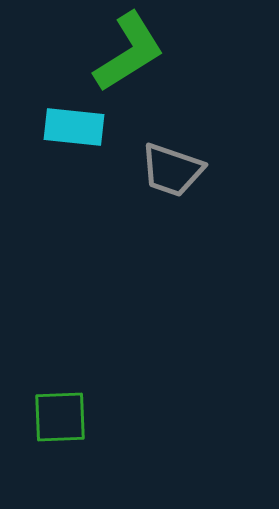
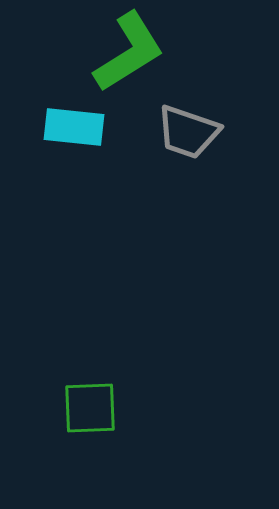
gray trapezoid: moved 16 px right, 38 px up
green square: moved 30 px right, 9 px up
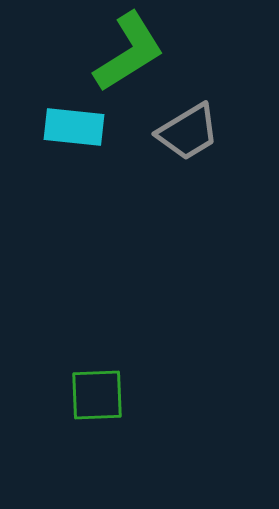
gray trapezoid: rotated 50 degrees counterclockwise
green square: moved 7 px right, 13 px up
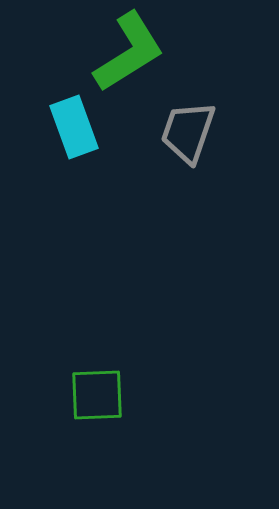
cyan rectangle: rotated 64 degrees clockwise
gray trapezoid: rotated 140 degrees clockwise
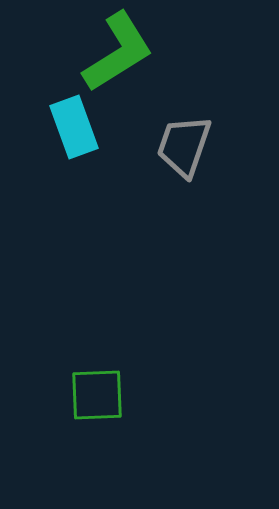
green L-shape: moved 11 px left
gray trapezoid: moved 4 px left, 14 px down
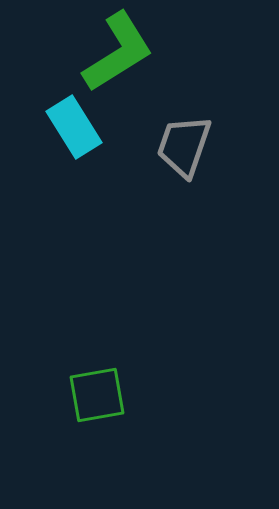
cyan rectangle: rotated 12 degrees counterclockwise
green square: rotated 8 degrees counterclockwise
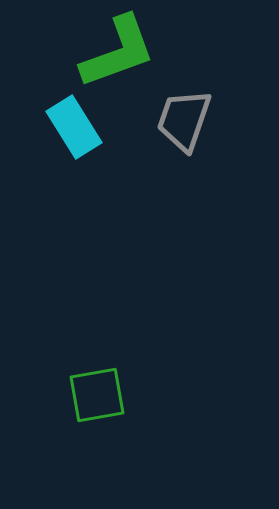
green L-shape: rotated 12 degrees clockwise
gray trapezoid: moved 26 px up
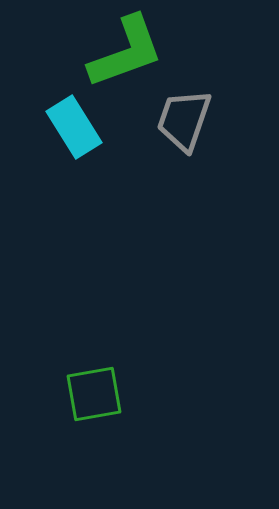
green L-shape: moved 8 px right
green square: moved 3 px left, 1 px up
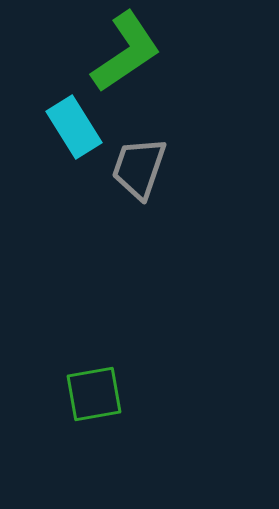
green L-shape: rotated 14 degrees counterclockwise
gray trapezoid: moved 45 px left, 48 px down
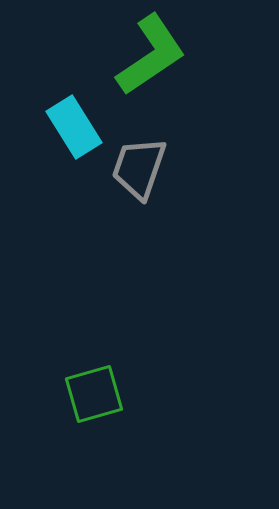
green L-shape: moved 25 px right, 3 px down
green square: rotated 6 degrees counterclockwise
